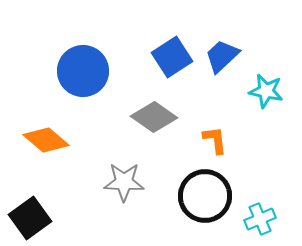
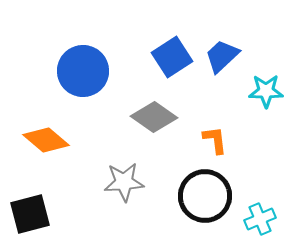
cyan star: rotated 12 degrees counterclockwise
gray star: rotated 6 degrees counterclockwise
black square: moved 4 px up; rotated 21 degrees clockwise
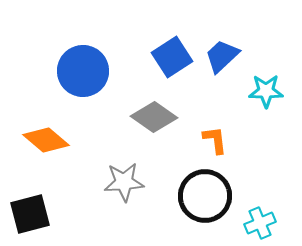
cyan cross: moved 4 px down
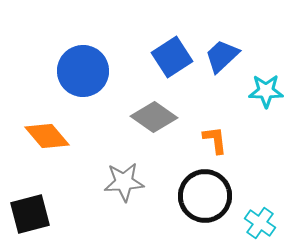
orange diamond: moved 1 px right, 4 px up; rotated 9 degrees clockwise
cyan cross: rotated 32 degrees counterclockwise
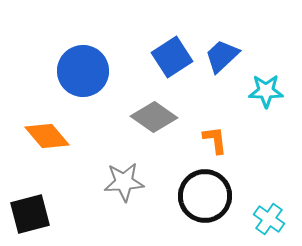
cyan cross: moved 9 px right, 4 px up
